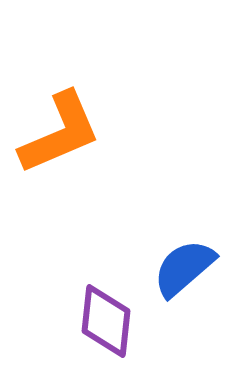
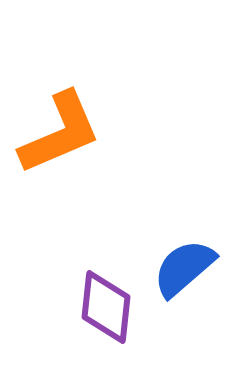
purple diamond: moved 14 px up
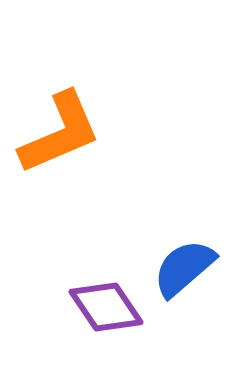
purple diamond: rotated 40 degrees counterclockwise
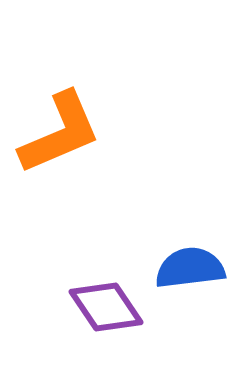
blue semicircle: moved 6 px right; rotated 34 degrees clockwise
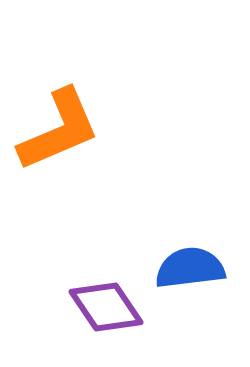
orange L-shape: moved 1 px left, 3 px up
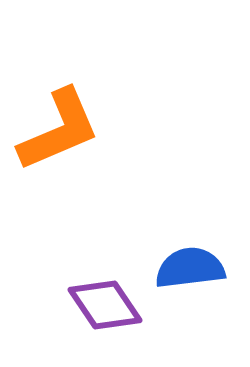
purple diamond: moved 1 px left, 2 px up
